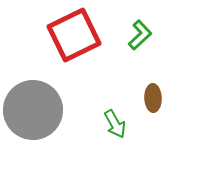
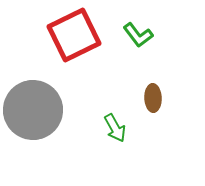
green L-shape: moved 2 px left; rotated 96 degrees clockwise
green arrow: moved 4 px down
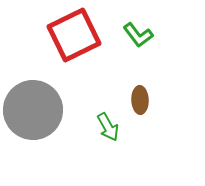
brown ellipse: moved 13 px left, 2 px down
green arrow: moved 7 px left, 1 px up
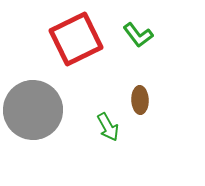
red square: moved 2 px right, 4 px down
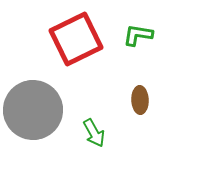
green L-shape: rotated 136 degrees clockwise
green arrow: moved 14 px left, 6 px down
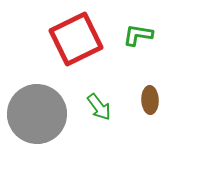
brown ellipse: moved 10 px right
gray circle: moved 4 px right, 4 px down
green arrow: moved 5 px right, 26 px up; rotated 8 degrees counterclockwise
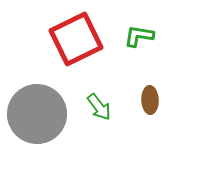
green L-shape: moved 1 px right, 1 px down
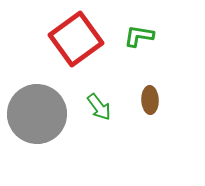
red square: rotated 10 degrees counterclockwise
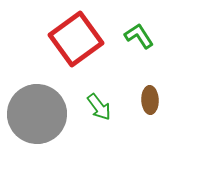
green L-shape: rotated 48 degrees clockwise
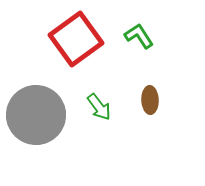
gray circle: moved 1 px left, 1 px down
